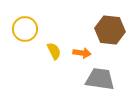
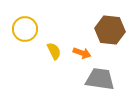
orange arrow: rotated 12 degrees clockwise
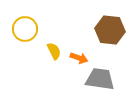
orange arrow: moved 3 px left, 5 px down
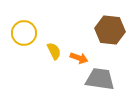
yellow circle: moved 1 px left, 4 px down
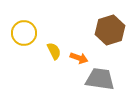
brown hexagon: rotated 24 degrees counterclockwise
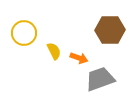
brown hexagon: rotated 16 degrees clockwise
gray trapezoid: rotated 28 degrees counterclockwise
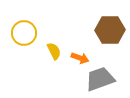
orange arrow: moved 1 px right
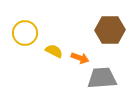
yellow circle: moved 1 px right
yellow semicircle: rotated 36 degrees counterclockwise
gray trapezoid: moved 2 px right, 1 px up; rotated 16 degrees clockwise
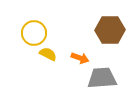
yellow circle: moved 9 px right
yellow semicircle: moved 6 px left, 3 px down
